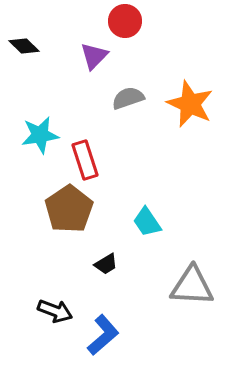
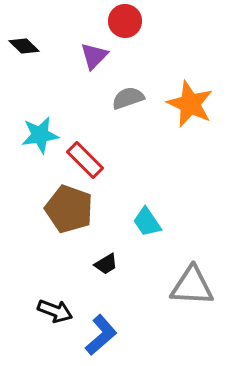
red rectangle: rotated 27 degrees counterclockwise
brown pentagon: rotated 18 degrees counterclockwise
blue L-shape: moved 2 px left
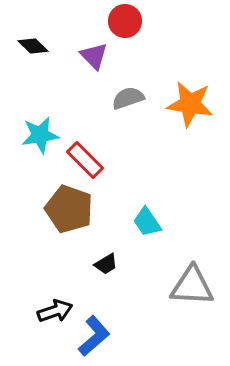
black diamond: moved 9 px right
purple triangle: rotated 28 degrees counterclockwise
orange star: rotated 15 degrees counterclockwise
black arrow: rotated 40 degrees counterclockwise
blue L-shape: moved 7 px left, 1 px down
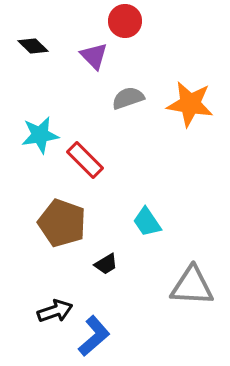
brown pentagon: moved 7 px left, 14 px down
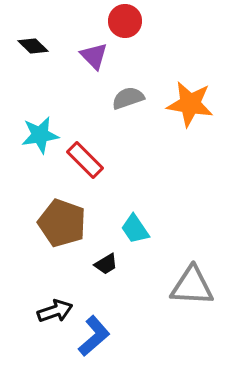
cyan trapezoid: moved 12 px left, 7 px down
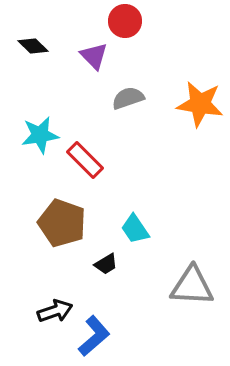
orange star: moved 10 px right
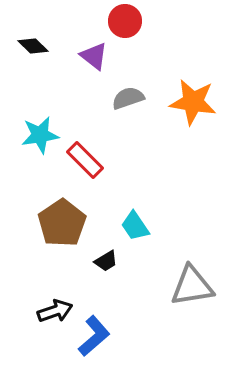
purple triangle: rotated 8 degrees counterclockwise
orange star: moved 7 px left, 2 px up
brown pentagon: rotated 18 degrees clockwise
cyan trapezoid: moved 3 px up
black trapezoid: moved 3 px up
gray triangle: rotated 12 degrees counterclockwise
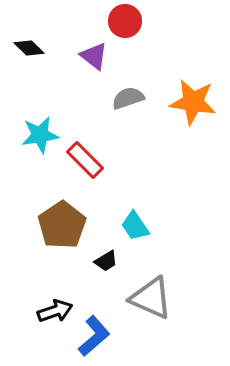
black diamond: moved 4 px left, 2 px down
brown pentagon: moved 2 px down
gray triangle: moved 41 px left, 12 px down; rotated 33 degrees clockwise
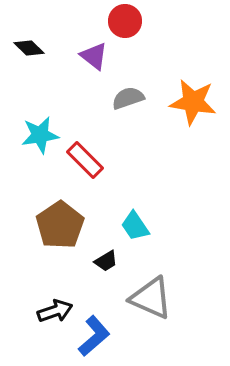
brown pentagon: moved 2 px left
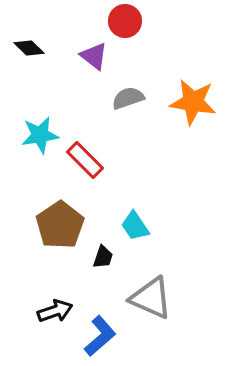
black trapezoid: moved 3 px left, 4 px up; rotated 40 degrees counterclockwise
blue L-shape: moved 6 px right
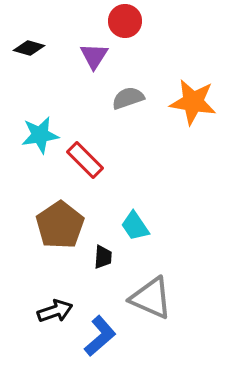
black diamond: rotated 28 degrees counterclockwise
purple triangle: rotated 24 degrees clockwise
black trapezoid: rotated 15 degrees counterclockwise
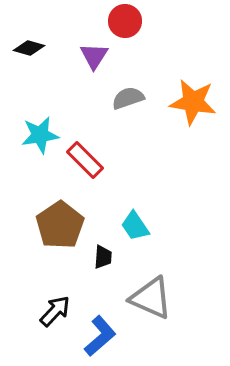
black arrow: rotated 28 degrees counterclockwise
